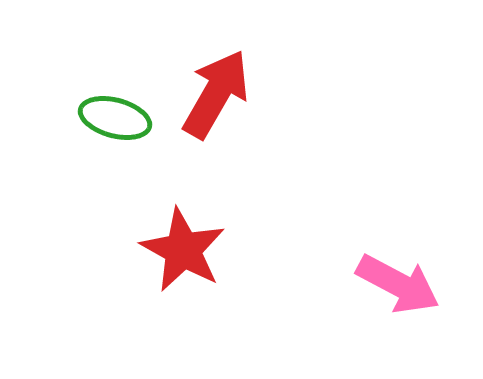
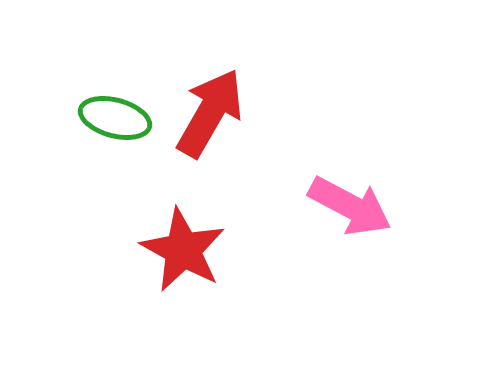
red arrow: moved 6 px left, 19 px down
pink arrow: moved 48 px left, 78 px up
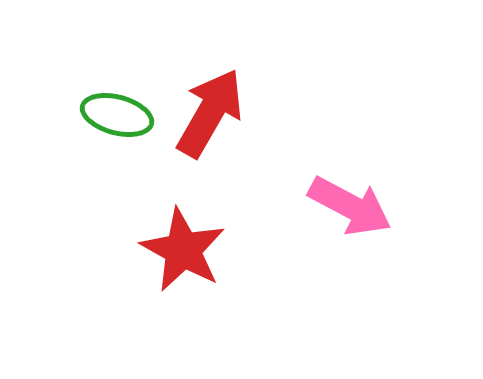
green ellipse: moved 2 px right, 3 px up
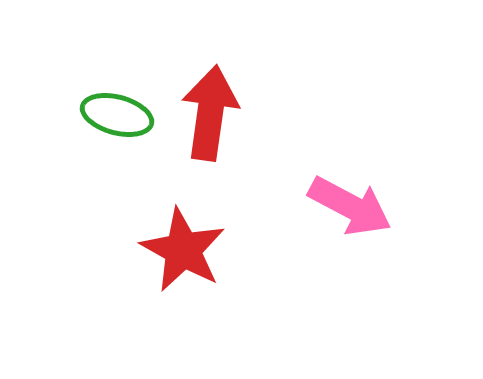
red arrow: rotated 22 degrees counterclockwise
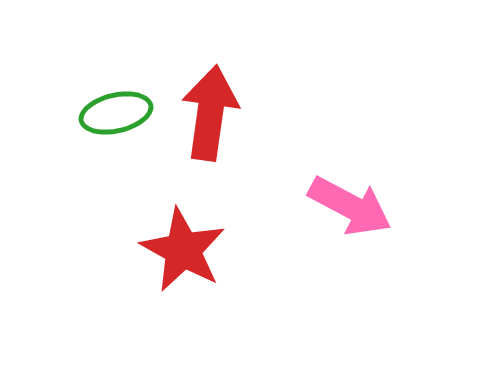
green ellipse: moved 1 px left, 2 px up; rotated 28 degrees counterclockwise
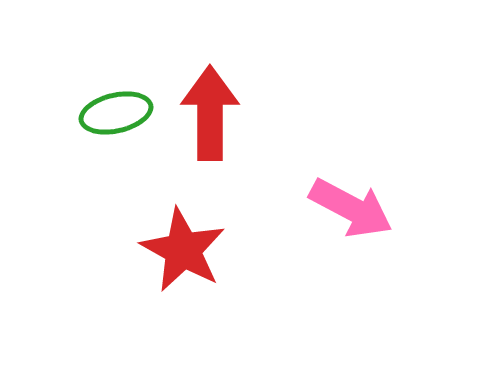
red arrow: rotated 8 degrees counterclockwise
pink arrow: moved 1 px right, 2 px down
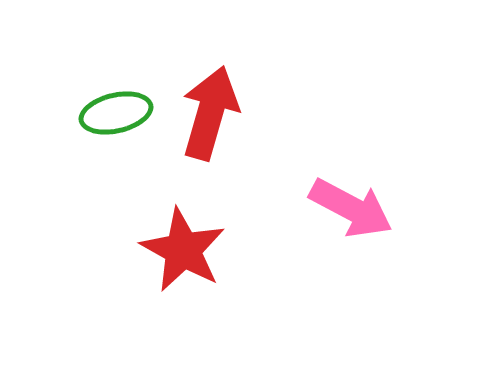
red arrow: rotated 16 degrees clockwise
